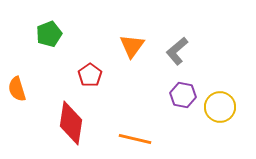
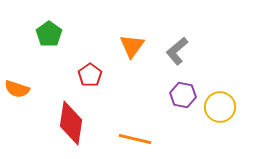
green pentagon: rotated 15 degrees counterclockwise
orange semicircle: rotated 55 degrees counterclockwise
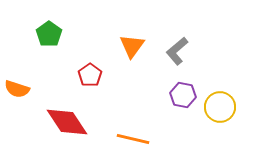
red diamond: moved 4 px left, 1 px up; rotated 42 degrees counterclockwise
orange line: moved 2 px left
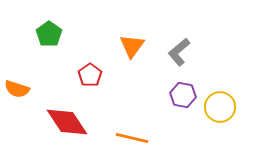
gray L-shape: moved 2 px right, 1 px down
orange line: moved 1 px left, 1 px up
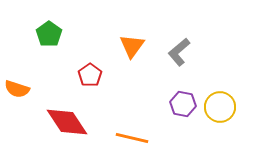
purple hexagon: moved 9 px down
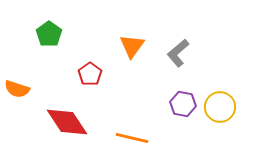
gray L-shape: moved 1 px left, 1 px down
red pentagon: moved 1 px up
